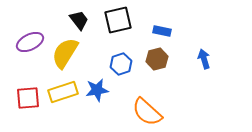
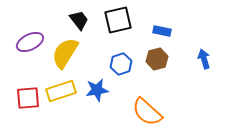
yellow rectangle: moved 2 px left, 1 px up
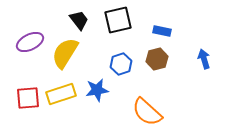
yellow rectangle: moved 3 px down
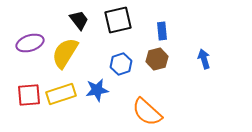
blue rectangle: rotated 72 degrees clockwise
purple ellipse: moved 1 px down; rotated 8 degrees clockwise
red square: moved 1 px right, 3 px up
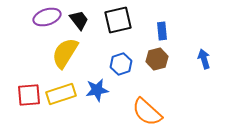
purple ellipse: moved 17 px right, 26 px up
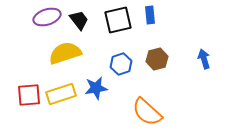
blue rectangle: moved 12 px left, 16 px up
yellow semicircle: rotated 40 degrees clockwise
blue star: moved 1 px left, 2 px up
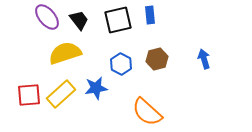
purple ellipse: rotated 68 degrees clockwise
blue hexagon: rotated 15 degrees counterclockwise
yellow rectangle: rotated 24 degrees counterclockwise
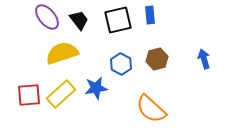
yellow semicircle: moved 3 px left
orange semicircle: moved 4 px right, 3 px up
